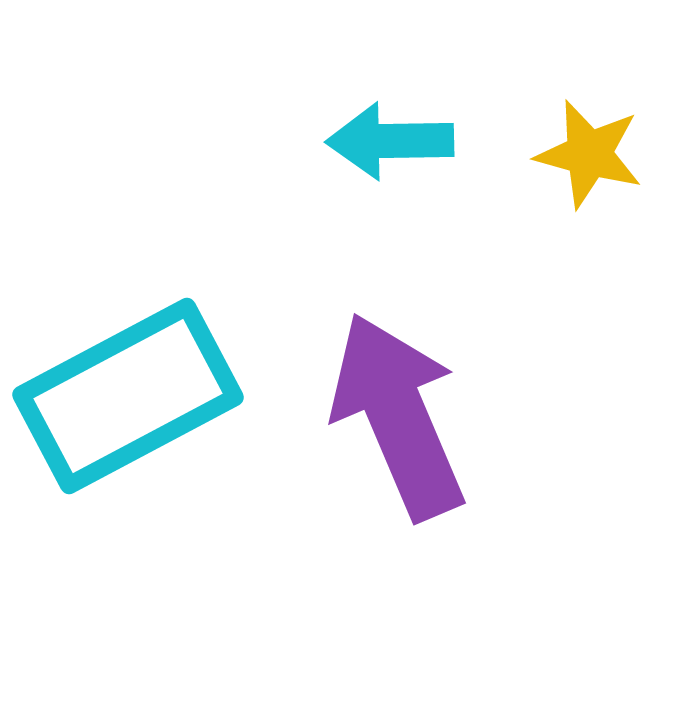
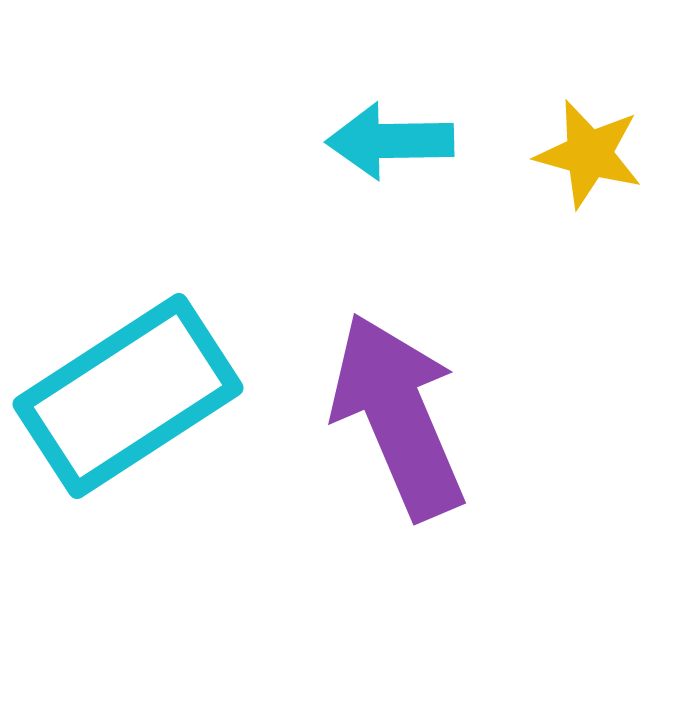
cyan rectangle: rotated 5 degrees counterclockwise
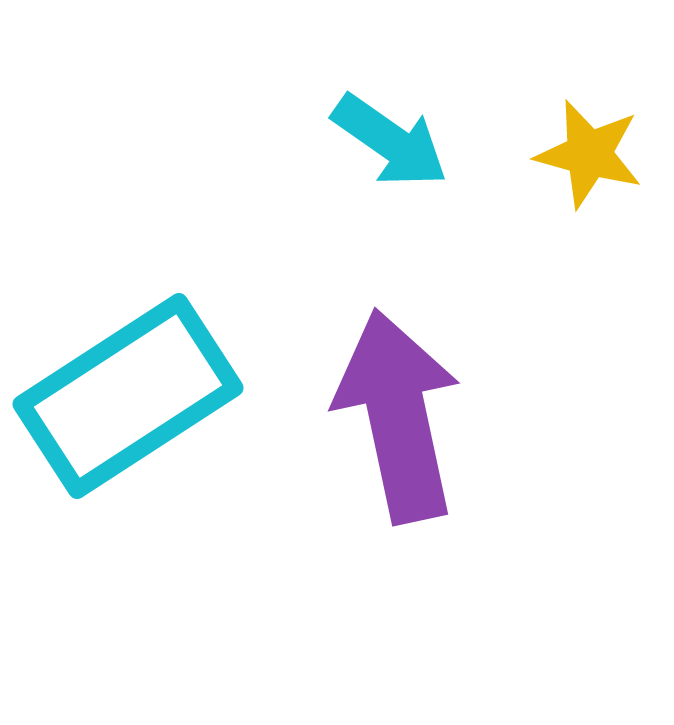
cyan arrow: rotated 144 degrees counterclockwise
purple arrow: rotated 11 degrees clockwise
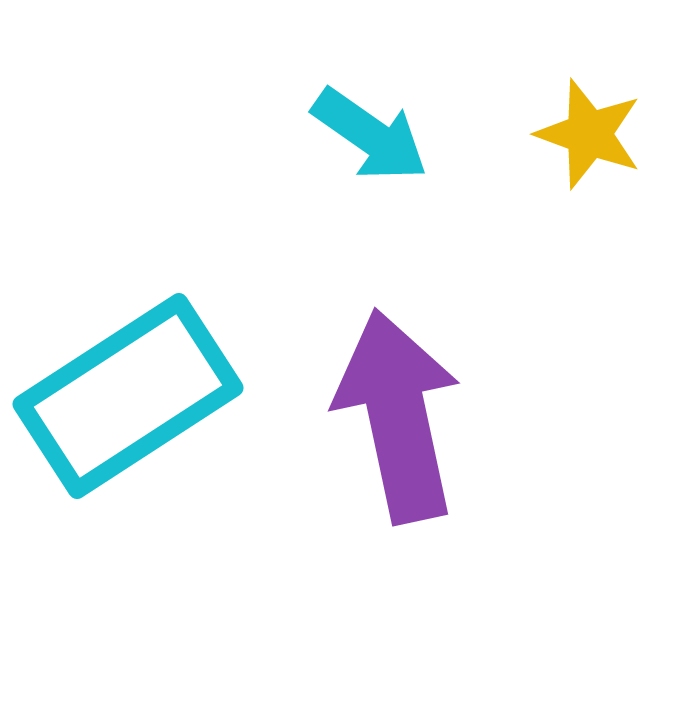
cyan arrow: moved 20 px left, 6 px up
yellow star: moved 20 px up; rotated 5 degrees clockwise
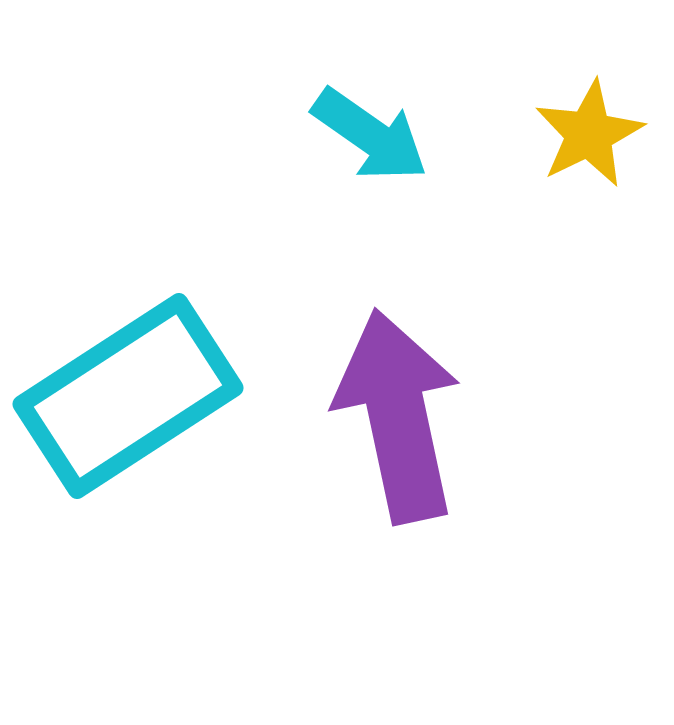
yellow star: rotated 26 degrees clockwise
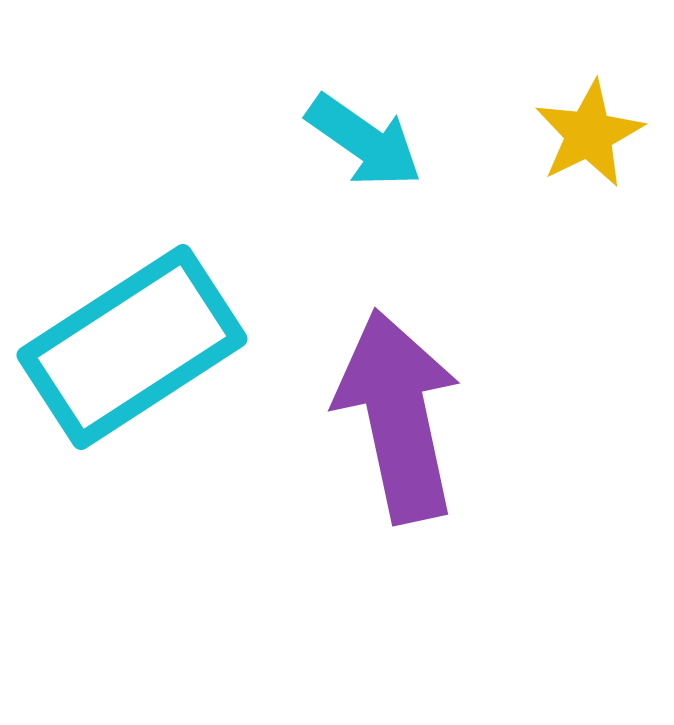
cyan arrow: moved 6 px left, 6 px down
cyan rectangle: moved 4 px right, 49 px up
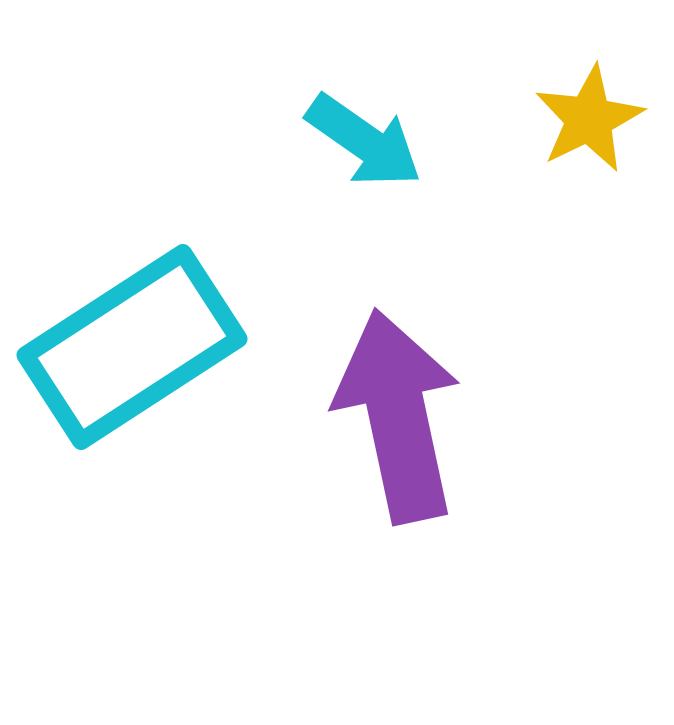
yellow star: moved 15 px up
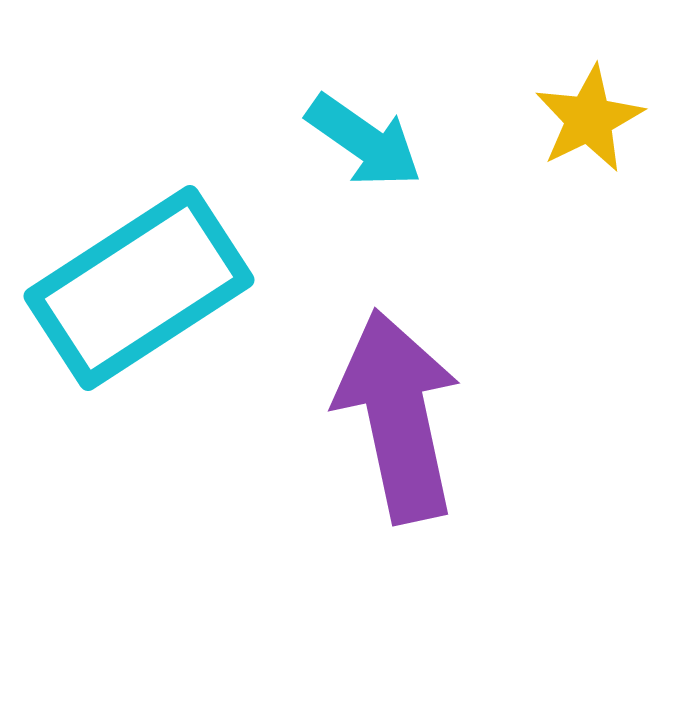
cyan rectangle: moved 7 px right, 59 px up
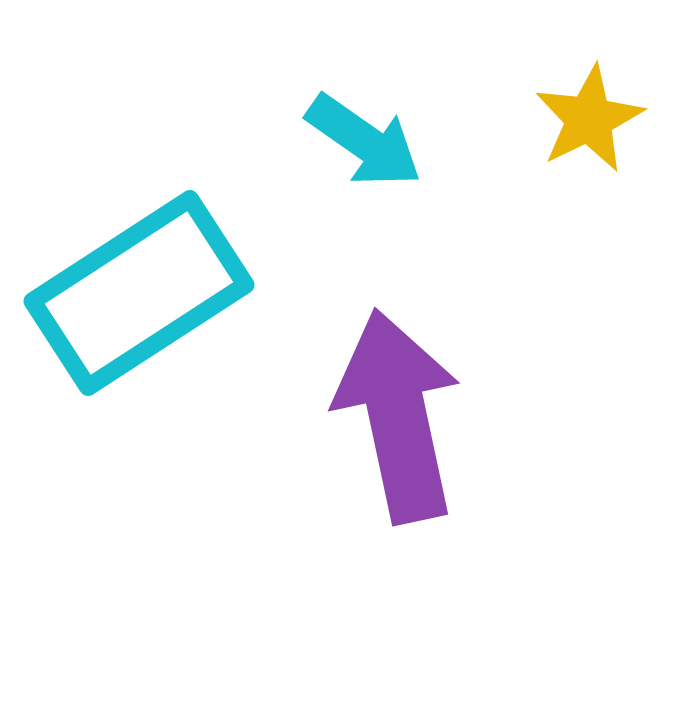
cyan rectangle: moved 5 px down
